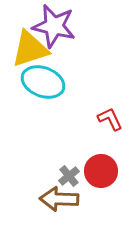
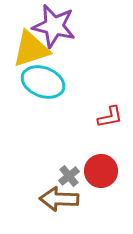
yellow triangle: moved 1 px right
red L-shape: moved 2 px up; rotated 104 degrees clockwise
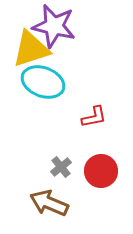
red L-shape: moved 16 px left
gray cross: moved 8 px left, 9 px up
brown arrow: moved 10 px left, 4 px down; rotated 21 degrees clockwise
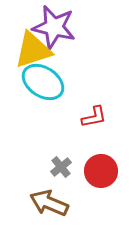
purple star: moved 1 px down
yellow triangle: moved 2 px right, 1 px down
cyan ellipse: rotated 12 degrees clockwise
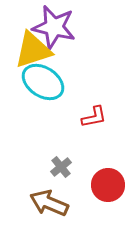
red circle: moved 7 px right, 14 px down
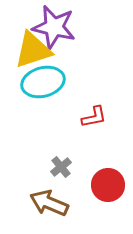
cyan ellipse: rotated 48 degrees counterclockwise
